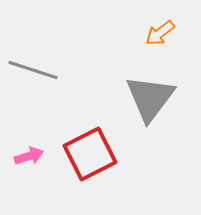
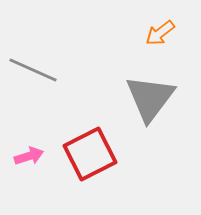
gray line: rotated 6 degrees clockwise
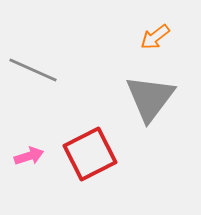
orange arrow: moved 5 px left, 4 px down
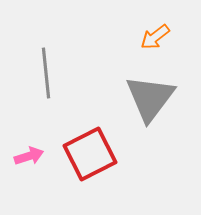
gray line: moved 13 px right, 3 px down; rotated 60 degrees clockwise
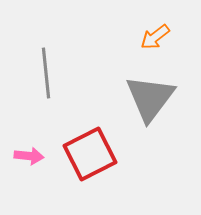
pink arrow: rotated 24 degrees clockwise
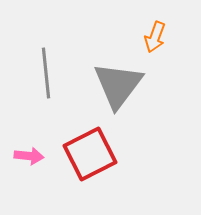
orange arrow: rotated 32 degrees counterclockwise
gray triangle: moved 32 px left, 13 px up
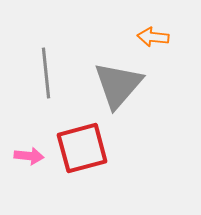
orange arrow: moved 2 px left; rotated 76 degrees clockwise
gray triangle: rotated 4 degrees clockwise
red square: moved 8 px left, 6 px up; rotated 12 degrees clockwise
